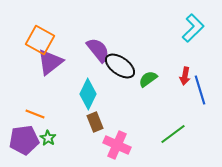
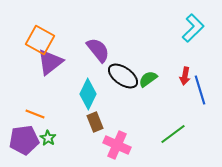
black ellipse: moved 3 px right, 10 px down
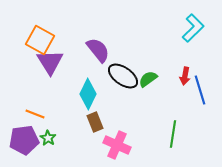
purple triangle: rotated 24 degrees counterclockwise
green line: rotated 44 degrees counterclockwise
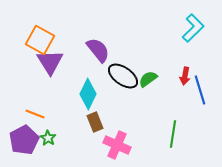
purple pentagon: rotated 20 degrees counterclockwise
